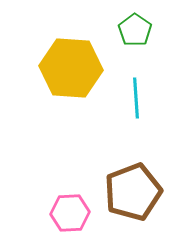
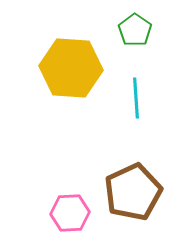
brown pentagon: rotated 4 degrees counterclockwise
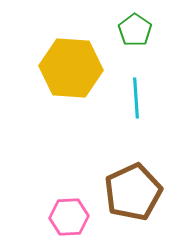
pink hexagon: moved 1 px left, 4 px down
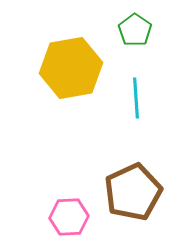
yellow hexagon: rotated 14 degrees counterclockwise
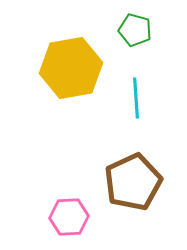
green pentagon: rotated 20 degrees counterclockwise
brown pentagon: moved 10 px up
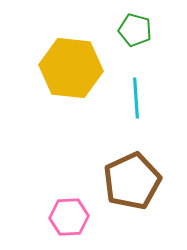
yellow hexagon: rotated 16 degrees clockwise
brown pentagon: moved 1 px left, 1 px up
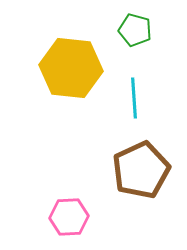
cyan line: moved 2 px left
brown pentagon: moved 9 px right, 11 px up
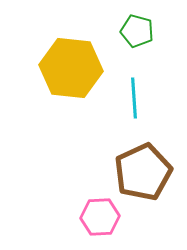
green pentagon: moved 2 px right, 1 px down
brown pentagon: moved 2 px right, 2 px down
pink hexagon: moved 31 px right
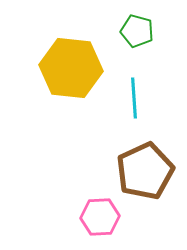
brown pentagon: moved 2 px right, 1 px up
